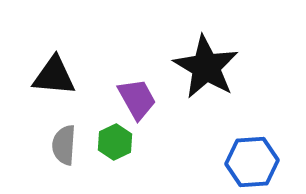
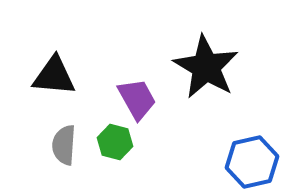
green hexagon: rotated 20 degrees counterclockwise
blue hexagon: rotated 9 degrees counterclockwise
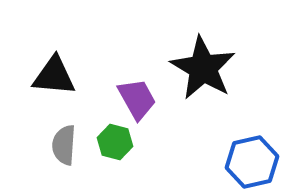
black star: moved 3 px left, 1 px down
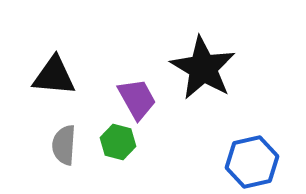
green hexagon: moved 3 px right
